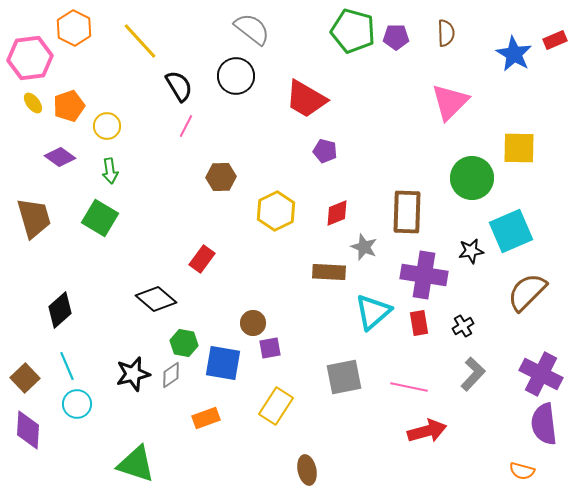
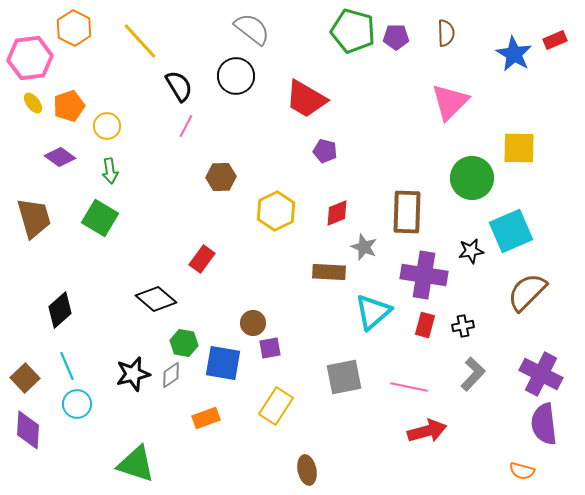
red rectangle at (419, 323): moved 6 px right, 2 px down; rotated 25 degrees clockwise
black cross at (463, 326): rotated 20 degrees clockwise
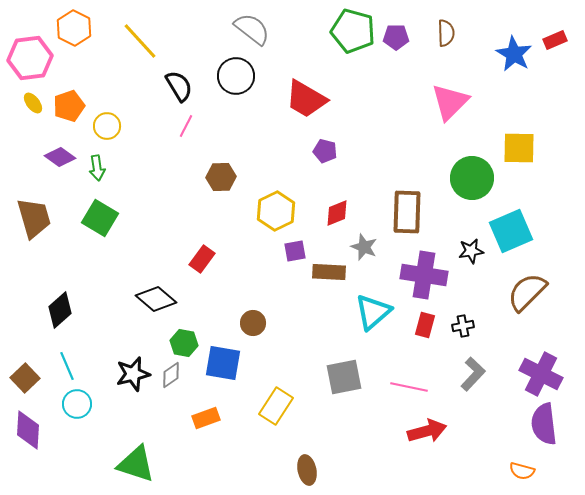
green arrow at (110, 171): moved 13 px left, 3 px up
purple square at (270, 348): moved 25 px right, 97 px up
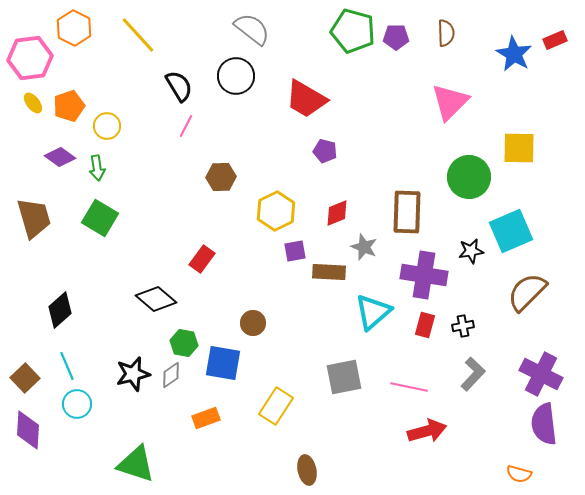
yellow line at (140, 41): moved 2 px left, 6 px up
green circle at (472, 178): moved 3 px left, 1 px up
orange semicircle at (522, 471): moved 3 px left, 3 px down
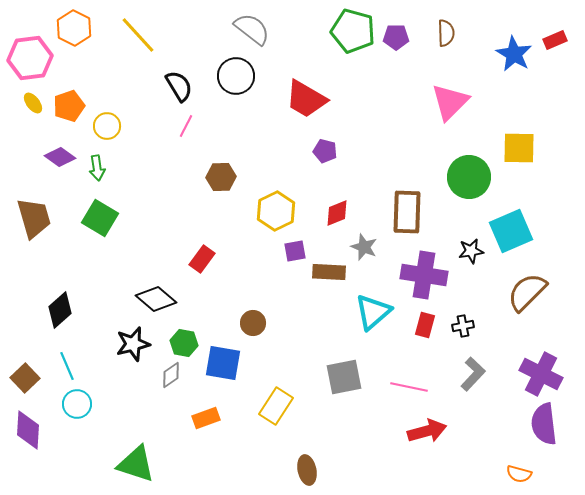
black star at (133, 374): moved 30 px up
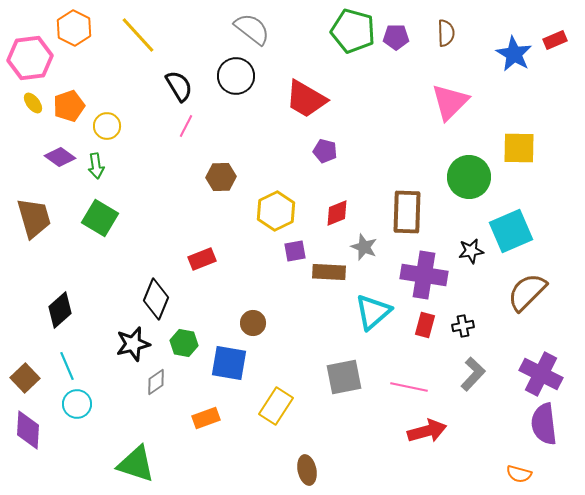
green arrow at (97, 168): moved 1 px left, 2 px up
red rectangle at (202, 259): rotated 32 degrees clockwise
black diamond at (156, 299): rotated 72 degrees clockwise
blue square at (223, 363): moved 6 px right
gray diamond at (171, 375): moved 15 px left, 7 px down
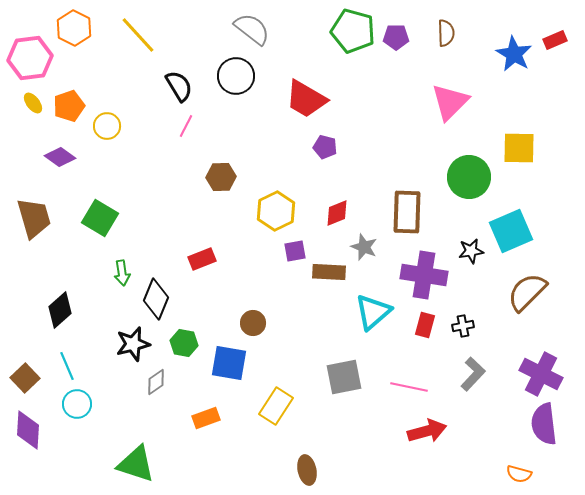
purple pentagon at (325, 151): moved 4 px up
green arrow at (96, 166): moved 26 px right, 107 px down
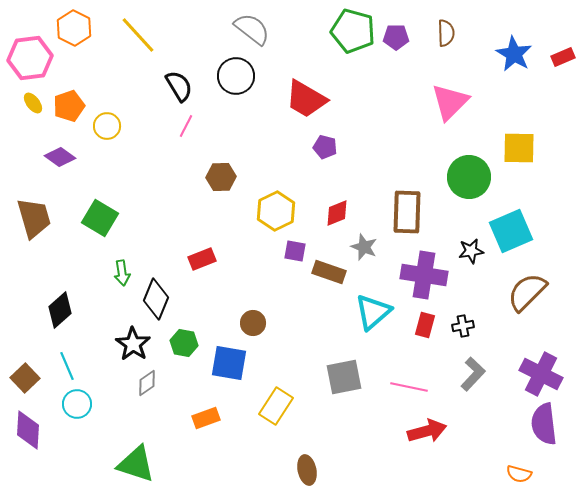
red rectangle at (555, 40): moved 8 px right, 17 px down
purple square at (295, 251): rotated 20 degrees clockwise
brown rectangle at (329, 272): rotated 16 degrees clockwise
black star at (133, 344): rotated 24 degrees counterclockwise
gray diamond at (156, 382): moved 9 px left, 1 px down
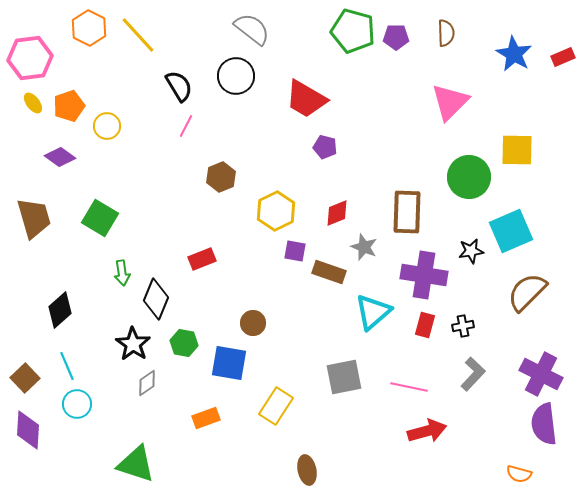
orange hexagon at (74, 28): moved 15 px right
yellow square at (519, 148): moved 2 px left, 2 px down
brown hexagon at (221, 177): rotated 20 degrees counterclockwise
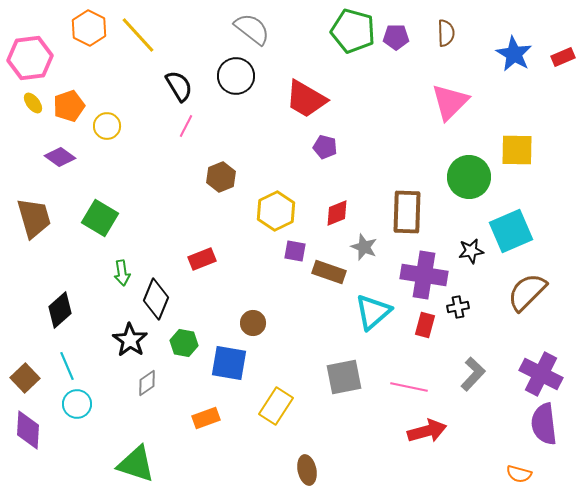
black cross at (463, 326): moved 5 px left, 19 px up
black star at (133, 344): moved 3 px left, 4 px up
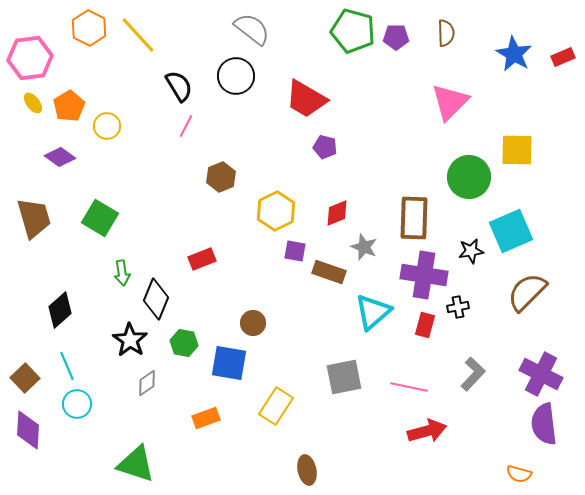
orange pentagon at (69, 106): rotated 12 degrees counterclockwise
brown rectangle at (407, 212): moved 7 px right, 6 px down
